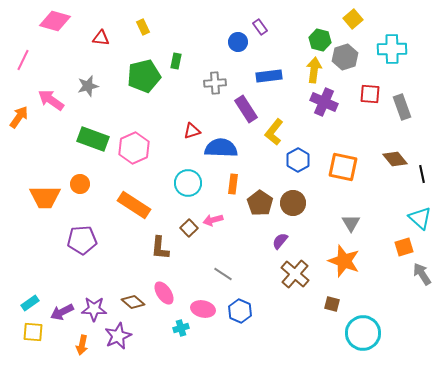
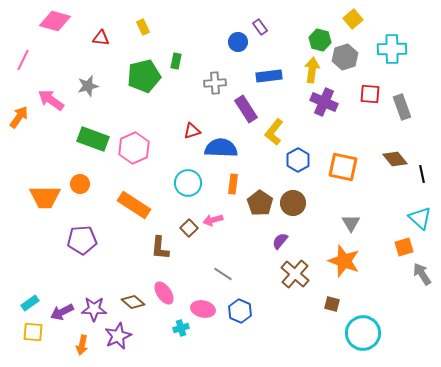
yellow arrow at (314, 70): moved 2 px left
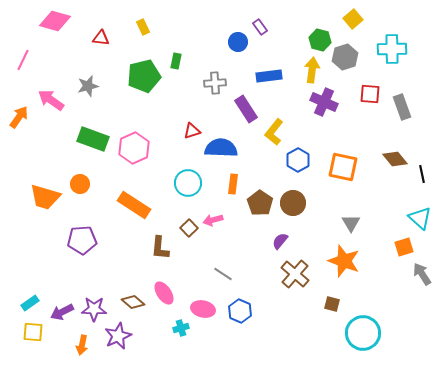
orange trapezoid at (45, 197): rotated 16 degrees clockwise
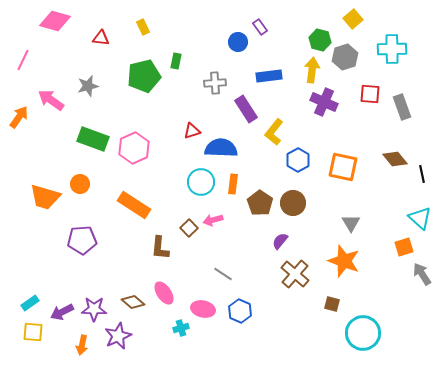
cyan circle at (188, 183): moved 13 px right, 1 px up
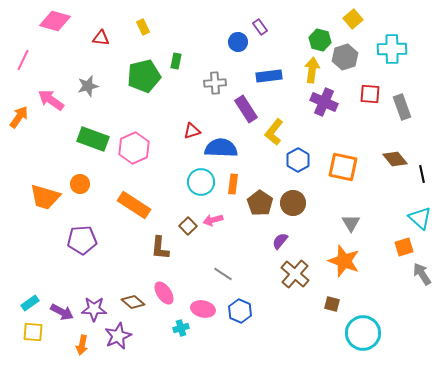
brown square at (189, 228): moved 1 px left, 2 px up
purple arrow at (62, 312): rotated 125 degrees counterclockwise
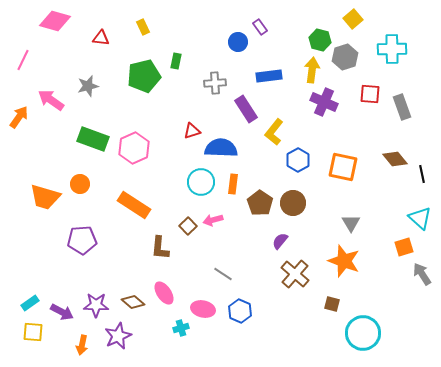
purple star at (94, 309): moved 2 px right, 4 px up
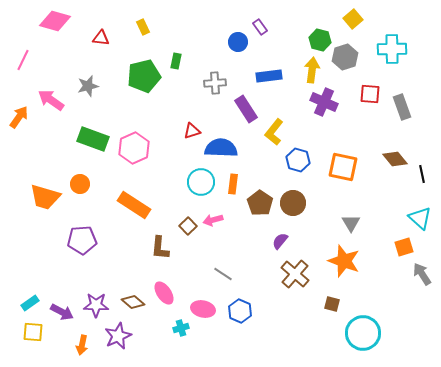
blue hexagon at (298, 160): rotated 15 degrees counterclockwise
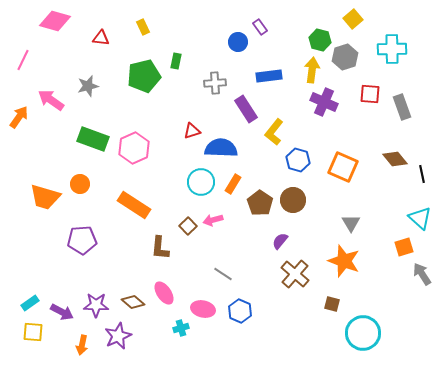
orange square at (343, 167): rotated 12 degrees clockwise
orange rectangle at (233, 184): rotated 24 degrees clockwise
brown circle at (293, 203): moved 3 px up
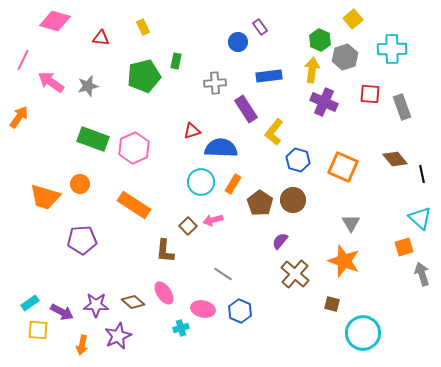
green hexagon at (320, 40): rotated 10 degrees clockwise
pink arrow at (51, 100): moved 18 px up
brown L-shape at (160, 248): moved 5 px right, 3 px down
gray arrow at (422, 274): rotated 15 degrees clockwise
yellow square at (33, 332): moved 5 px right, 2 px up
